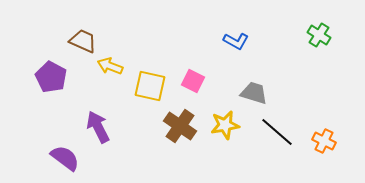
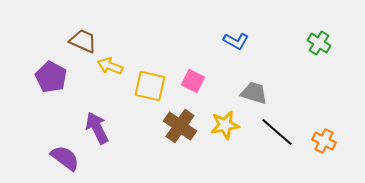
green cross: moved 8 px down
purple arrow: moved 1 px left, 1 px down
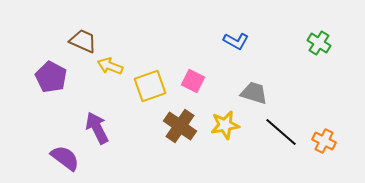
yellow square: rotated 32 degrees counterclockwise
black line: moved 4 px right
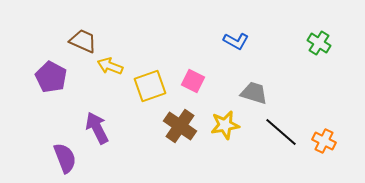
purple semicircle: rotated 32 degrees clockwise
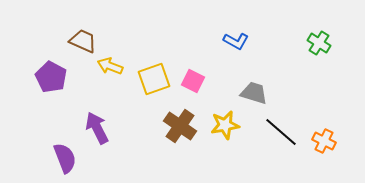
yellow square: moved 4 px right, 7 px up
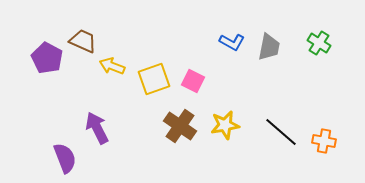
blue L-shape: moved 4 px left, 1 px down
yellow arrow: moved 2 px right
purple pentagon: moved 4 px left, 19 px up
gray trapezoid: moved 15 px right, 46 px up; rotated 84 degrees clockwise
orange cross: rotated 15 degrees counterclockwise
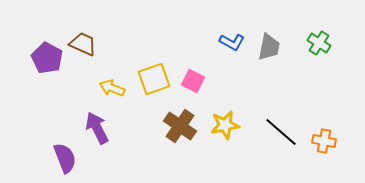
brown trapezoid: moved 3 px down
yellow arrow: moved 22 px down
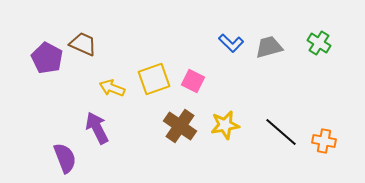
blue L-shape: moved 1 px left, 1 px down; rotated 15 degrees clockwise
gray trapezoid: rotated 116 degrees counterclockwise
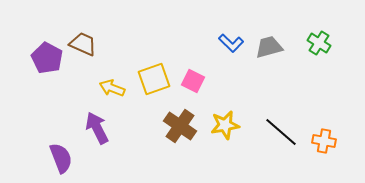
purple semicircle: moved 4 px left
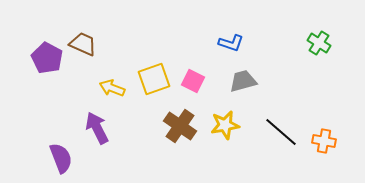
blue L-shape: rotated 25 degrees counterclockwise
gray trapezoid: moved 26 px left, 34 px down
